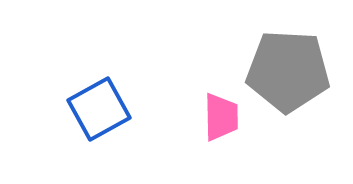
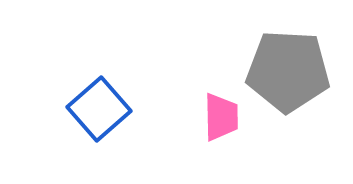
blue square: rotated 12 degrees counterclockwise
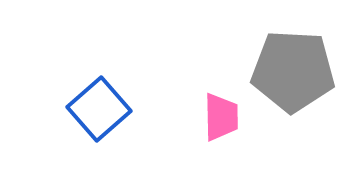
gray pentagon: moved 5 px right
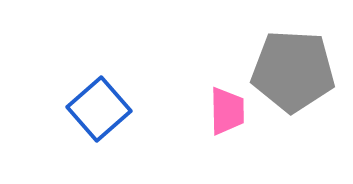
pink trapezoid: moved 6 px right, 6 px up
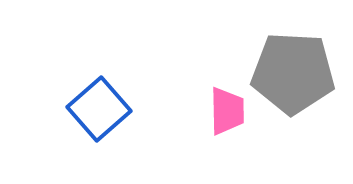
gray pentagon: moved 2 px down
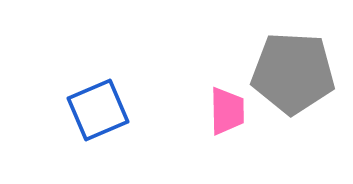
blue square: moved 1 px left, 1 px down; rotated 18 degrees clockwise
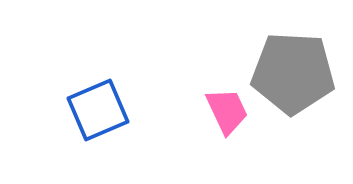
pink trapezoid: rotated 24 degrees counterclockwise
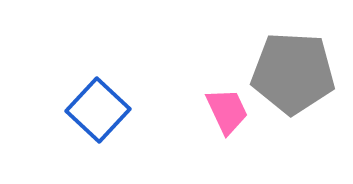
blue square: rotated 24 degrees counterclockwise
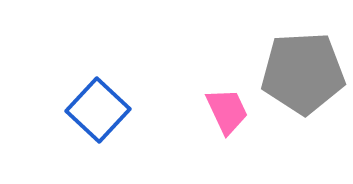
gray pentagon: moved 10 px right; rotated 6 degrees counterclockwise
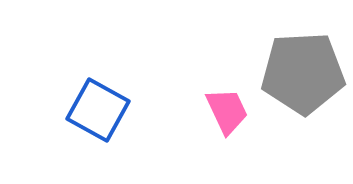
blue square: rotated 14 degrees counterclockwise
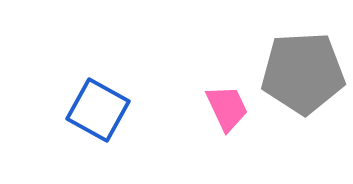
pink trapezoid: moved 3 px up
